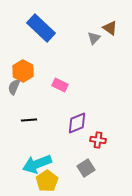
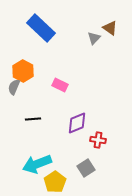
black line: moved 4 px right, 1 px up
yellow pentagon: moved 8 px right, 1 px down
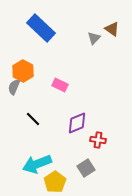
brown triangle: moved 2 px right, 1 px down
black line: rotated 49 degrees clockwise
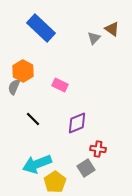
red cross: moved 9 px down
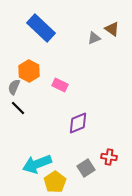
gray triangle: rotated 24 degrees clockwise
orange hexagon: moved 6 px right
black line: moved 15 px left, 11 px up
purple diamond: moved 1 px right
red cross: moved 11 px right, 8 px down
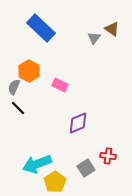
gray triangle: rotated 32 degrees counterclockwise
red cross: moved 1 px left, 1 px up
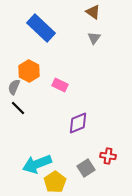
brown triangle: moved 19 px left, 17 px up
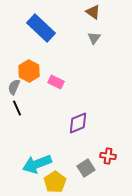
pink rectangle: moved 4 px left, 3 px up
black line: moved 1 px left; rotated 21 degrees clockwise
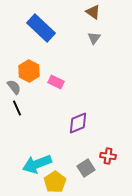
gray semicircle: rotated 119 degrees clockwise
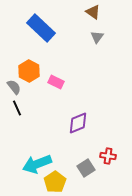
gray triangle: moved 3 px right, 1 px up
